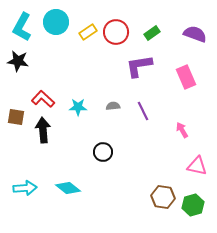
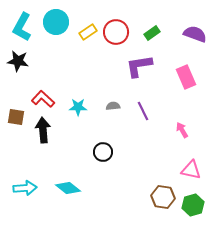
pink triangle: moved 6 px left, 4 px down
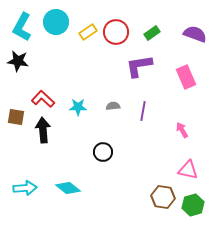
purple line: rotated 36 degrees clockwise
pink triangle: moved 3 px left
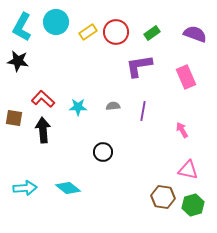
brown square: moved 2 px left, 1 px down
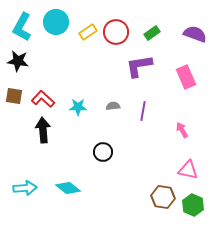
brown square: moved 22 px up
green hexagon: rotated 20 degrees counterclockwise
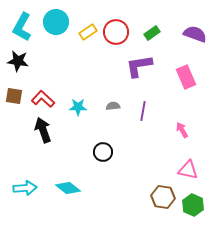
black arrow: rotated 15 degrees counterclockwise
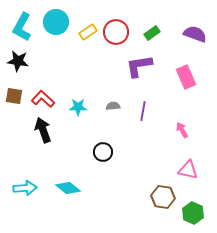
green hexagon: moved 8 px down
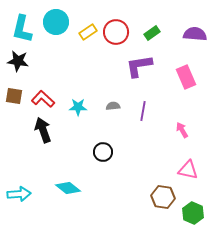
cyan L-shape: moved 2 px down; rotated 16 degrees counterclockwise
purple semicircle: rotated 15 degrees counterclockwise
cyan arrow: moved 6 px left, 6 px down
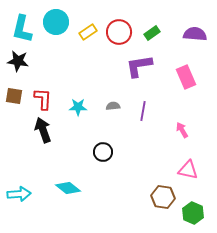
red circle: moved 3 px right
red L-shape: rotated 50 degrees clockwise
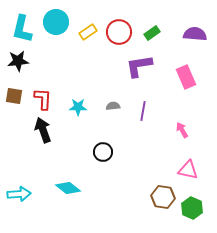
black star: rotated 15 degrees counterclockwise
green hexagon: moved 1 px left, 5 px up
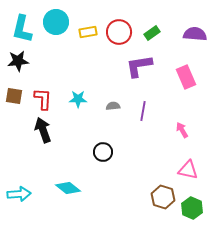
yellow rectangle: rotated 24 degrees clockwise
cyan star: moved 8 px up
brown hexagon: rotated 10 degrees clockwise
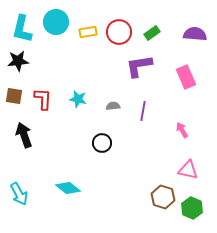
cyan star: rotated 12 degrees clockwise
black arrow: moved 19 px left, 5 px down
black circle: moved 1 px left, 9 px up
cyan arrow: rotated 65 degrees clockwise
